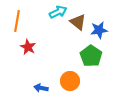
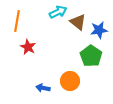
blue arrow: moved 2 px right
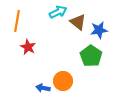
orange circle: moved 7 px left
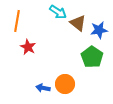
cyan arrow: rotated 60 degrees clockwise
brown triangle: moved 1 px down
green pentagon: moved 1 px right, 1 px down
orange circle: moved 2 px right, 3 px down
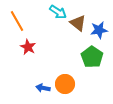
orange line: rotated 40 degrees counterclockwise
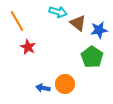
cyan arrow: rotated 18 degrees counterclockwise
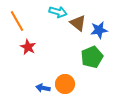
green pentagon: rotated 15 degrees clockwise
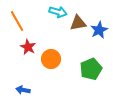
brown triangle: rotated 48 degrees counterclockwise
blue star: rotated 18 degrees counterclockwise
green pentagon: moved 1 px left, 12 px down
orange circle: moved 14 px left, 25 px up
blue arrow: moved 20 px left, 2 px down
